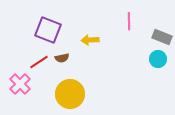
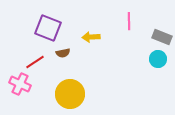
purple square: moved 2 px up
yellow arrow: moved 1 px right, 3 px up
brown semicircle: moved 1 px right, 5 px up
red line: moved 4 px left
pink cross: rotated 20 degrees counterclockwise
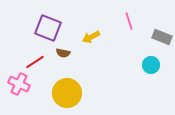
pink line: rotated 18 degrees counterclockwise
yellow arrow: rotated 24 degrees counterclockwise
brown semicircle: rotated 24 degrees clockwise
cyan circle: moved 7 px left, 6 px down
pink cross: moved 1 px left
yellow circle: moved 3 px left, 1 px up
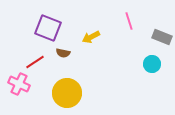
cyan circle: moved 1 px right, 1 px up
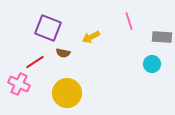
gray rectangle: rotated 18 degrees counterclockwise
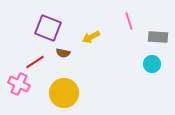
gray rectangle: moved 4 px left
yellow circle: moved 3 px left
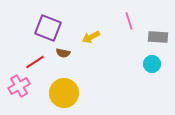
pink cross: moved 2 px down; rotated 35 degrees clockwise
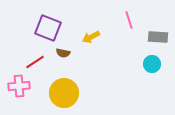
pink line: moved 1 px up
pink cross: rotated 25 degrees clockwise
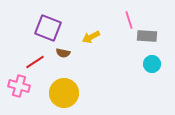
gray rectangle: moved 11 px left, 1 px up
pink cross: rotated 20 degrees clockwise
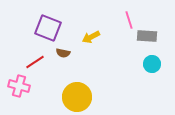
yellow circle: moved 13 px right, 4 px down
